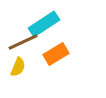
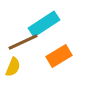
orange rectangle: moved 3 px right, 2 px down
yellow semicircle: moved 5 px left
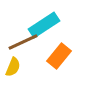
cyan rectangle: moved 1 px down
orange rectangle: rotated 20 degrees counterclockwise
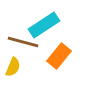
brown line: rotated 40 degrees clockwise
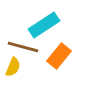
brown line: moved 5 px down
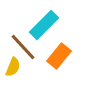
cyan rectangle: rotated 12 degrees counterclockwise
brown line: rotated 32 degrees clockwise
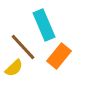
cyan rectangle: rotated 68 degrees counterclockwise
yellow semicircle: moved 1 px right, 1 px down; rotated 24 degrees clockwise
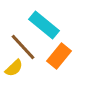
cyan rectangle: rotated 28 degrees counterclockwise
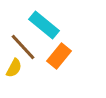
yellow semicircle: rotated 18 degrees counterclockwise
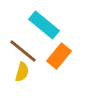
brown line: moved 4 px down; rotated 8 degrees counterclockwise
yellow semicircle: moved 8 px right, 4 px down; rotated 12 degrees counterclockwise
